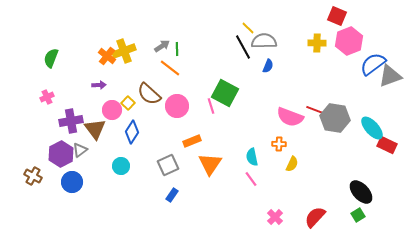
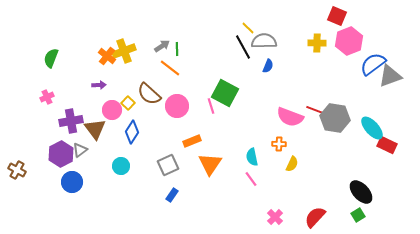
brown cross at (33, 176): moved 16 px left, 6 px up
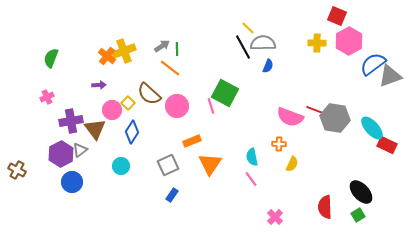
gray semicircle at (264, 41): moved 1 px left, 2 px down
pink hexagon at (349, 41): rotated 8 degrees counterclockwise
red semicircle at (315, 217): moved 10 px right, 10 px up; rotated 45 degrees counterclockwise
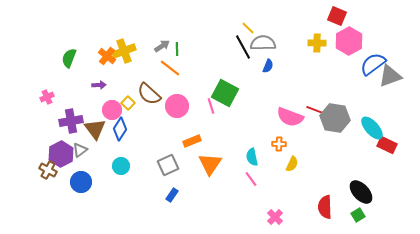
green semicircle at (51, 58): moved 18 px right
blue diamond at (132, 132): moved 12 px left, 3 px up
brown cross at (17, 170): moved 31 px right
blue circle at (72, 182): moved 9 px right
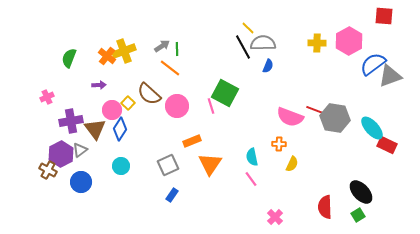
red square at (337, 16): moved 47 px right; rotated 18 degrees counterclockwise
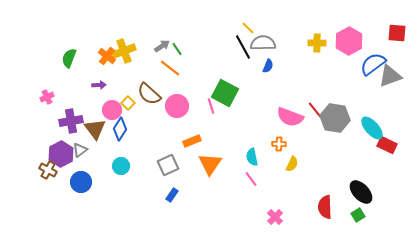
red square at (384, 16): moved 13 px right, 17 px down
green line at (177, 49): rotated 32 degrees counterclockwise
red line at (315, 110): rotated 30 degrees clockwise
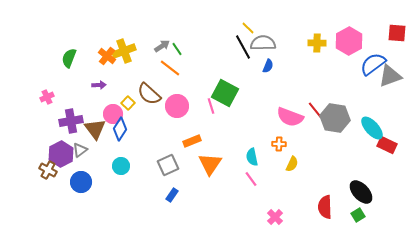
pink circle at (112, 110): moved 1 px right, 4 px down
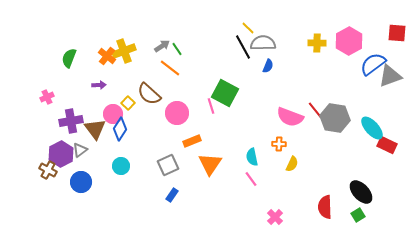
pink circle at (177, 106): moved 7 px down
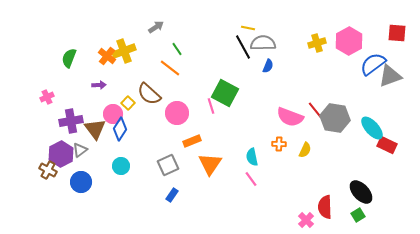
yellow line at (248, 28): rotated 32 degrees counterclockwise
yellow cross at (317, 43): rotated 18 degrees counterclockwise
gray arrow at (162, 46): moved 6 px left, 19 px up
yellow semicircle at (292, 164): moved 13 px right, 14 px up
pink cross at (275, 217): moved 31 px right, 3 px down
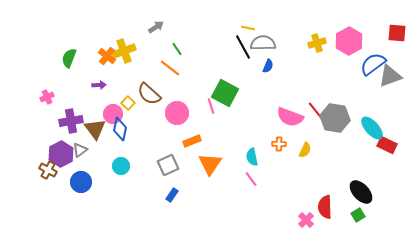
blue diamond at (120, 129): rotated 20 degrees counterclockwise
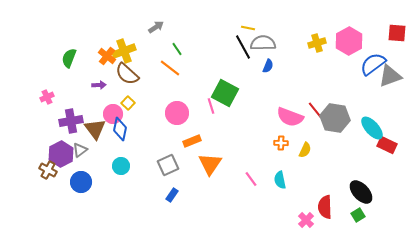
brown semicircle at (149, 94): moved 22 px left, 20 px up
orange cross at (279, 144): moved 2 px right, 1 px up
cyan semicircle at (252, 157): moved 28 px right, 23 px down
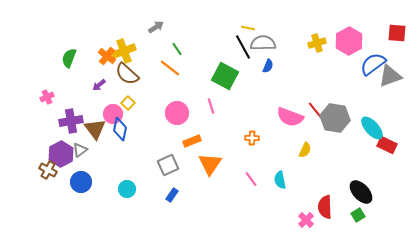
purple arrow at (99, 85): rotated 144 degrees clockwise
green square at (225, 93): moved 17 px up
orange cross at (281, 143): moved 29 px left, 5 px up
cyan circle at (121, 166): moved 6 px right, 23 px down
